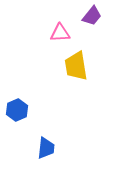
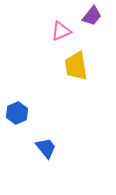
pink triangle: moved 1 px right, 2 px up; rotated 20 degrees counterclockwise
blue hexagon: moved 3 px down
blue trapezoid: rotated 45 degrees counterclockwise
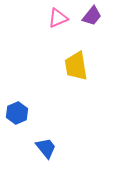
pink triangle: moved 3 px left, 13 px up
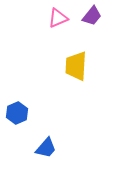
yellow trapezoid: rotated 12 degrees clockwise
blue trapezoid: rotated 80 degrees clockwise
